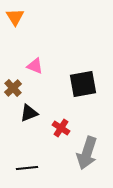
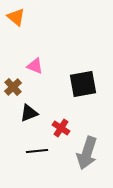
orange triangle: moved 1 px right; rotated 18 degrees counterclockwise
brown cross: moved 1 px up
black line: moved 10 px right, 17 px up
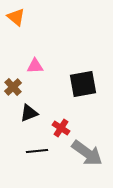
pink triangle: rotated 24 degrees counterclockwise
gray arrow: rotated 72 degrees counterclockwise
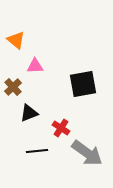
orange triangle: moved 23 px down
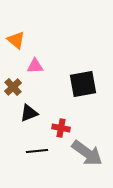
red cross: rotated 24 degrees counterclockwise
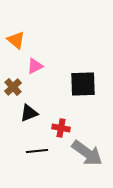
pink triangle: rotated 24 degrees counterclockwise
black square: rotated 8 degrees clockwise
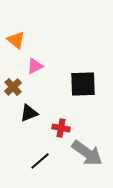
black line: moved 3 px right, 10 px down; rotated 35 degrees counterclockwise
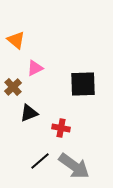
pink triangle: moved 2 px down
gray arrow: moved 13 px left, 13 px down
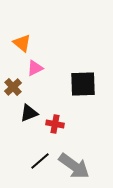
orange triangle: moved 6 px right, 3 px down
red cross: moved 6 px left, 4 px up
